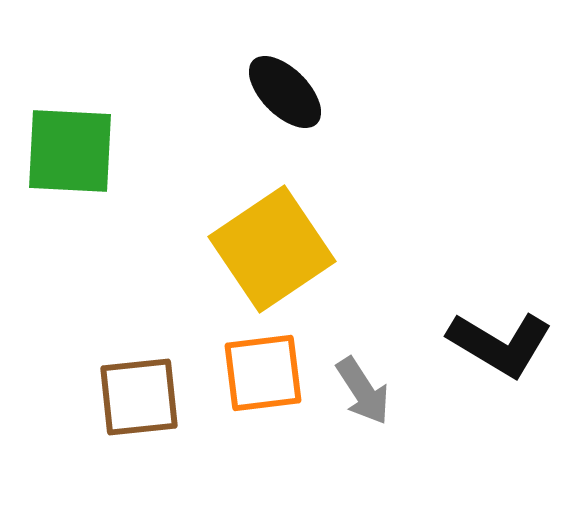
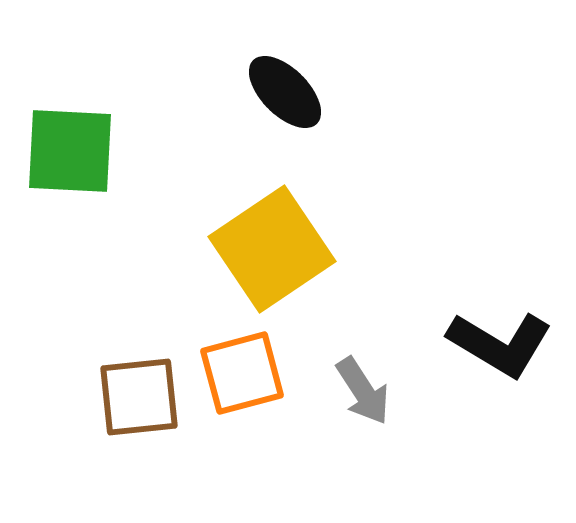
orange square: moved 21 px left; rotated 8 degrees counterclockwise
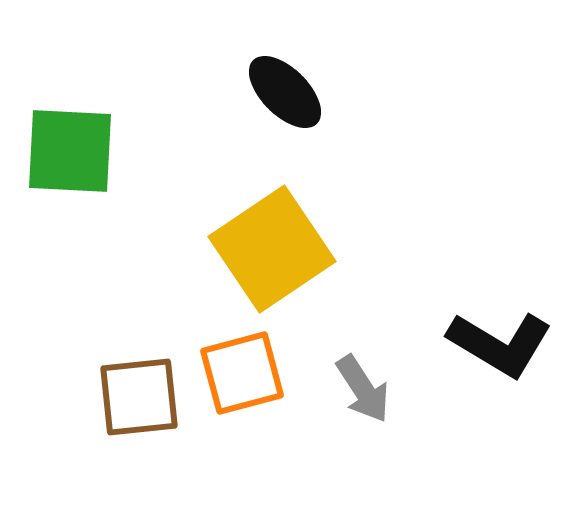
gray arrow: moved 2 px up
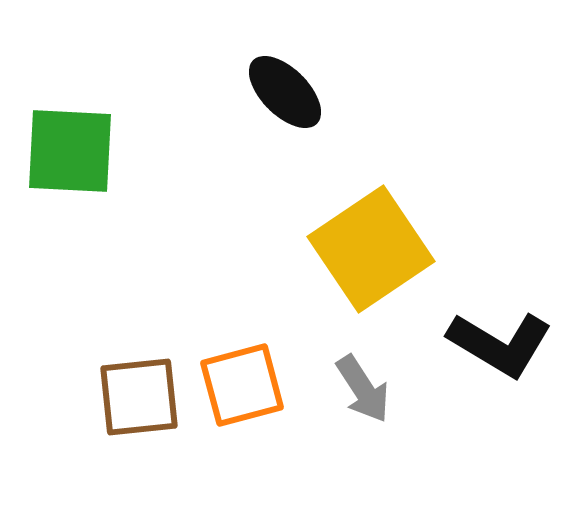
yellow square: moved 99 px right
orange square: moved 12 px down
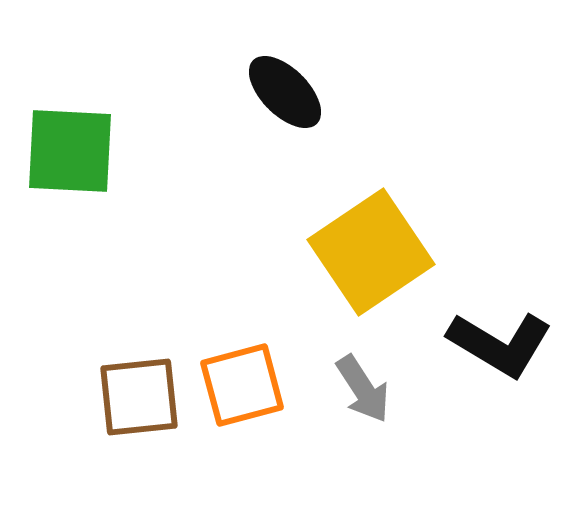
yellow square: moved 3 px down
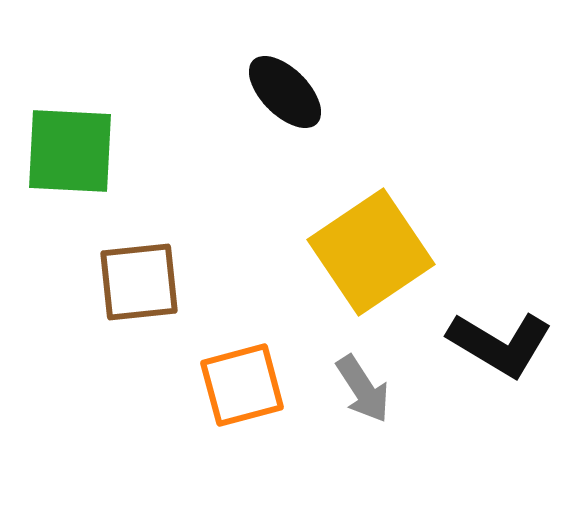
brown square: moved 115 px up
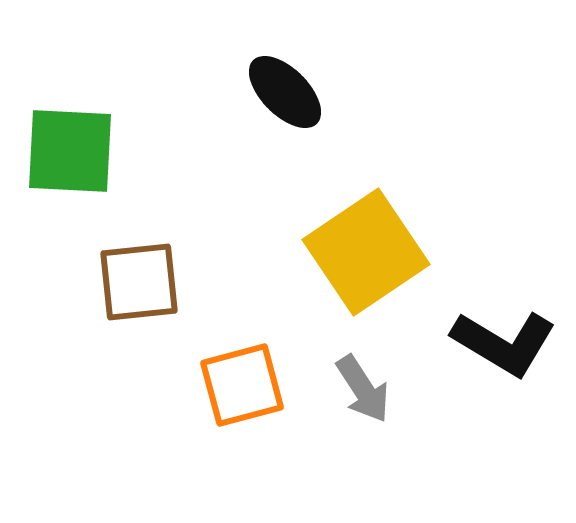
yellow square: moved 5 px left
black L-shape: moved 4 px right, 1 px up
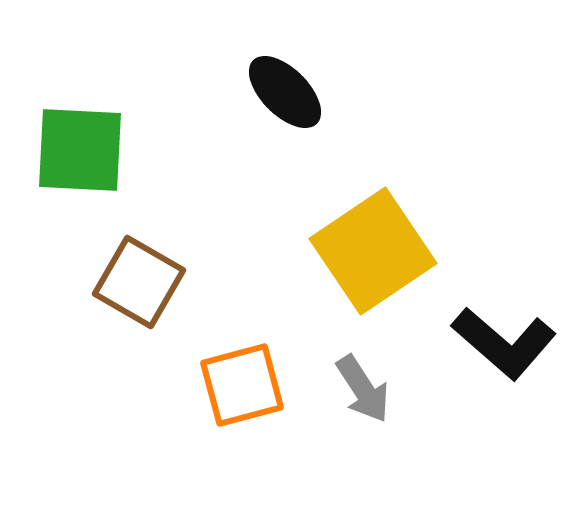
green square: moved 10 px right, 1 px up
yellow square: moved 7 px right, 1 px up
brown square: rotated 36 degrees clockwise
black L-shape: rotated 10 degrees clockwise
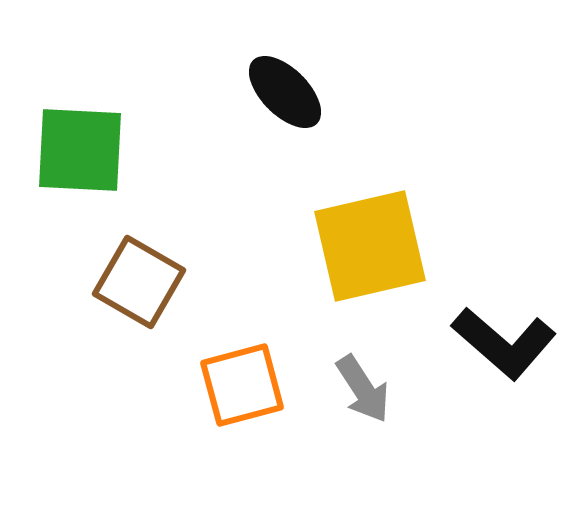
yellow square: moved 3 px left, 5 px up; rotated 21 degrees clockwise
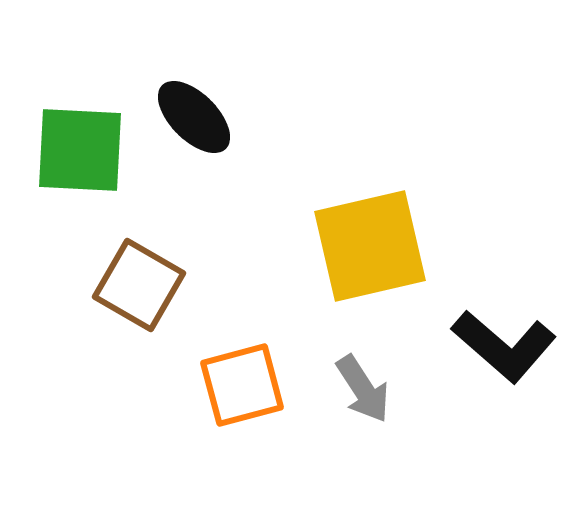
black ellipse: moved 91 px left, 25 px down
brown square: moved 3 px down
black L-shape: moved 3 px down
